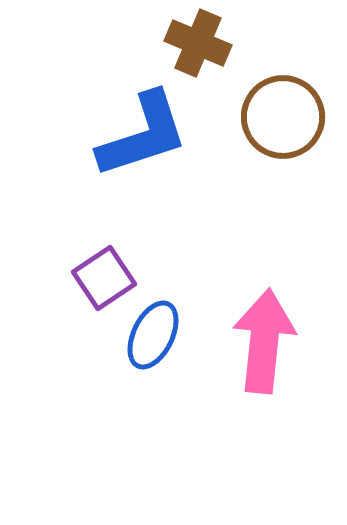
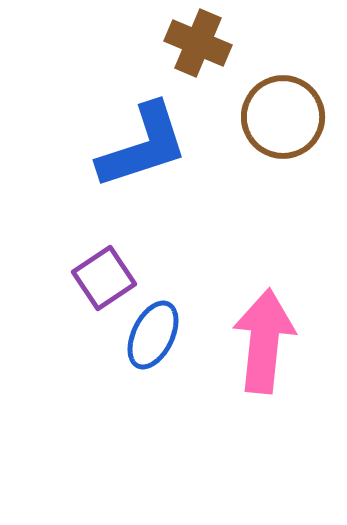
blue L-shape: moved 11 px down
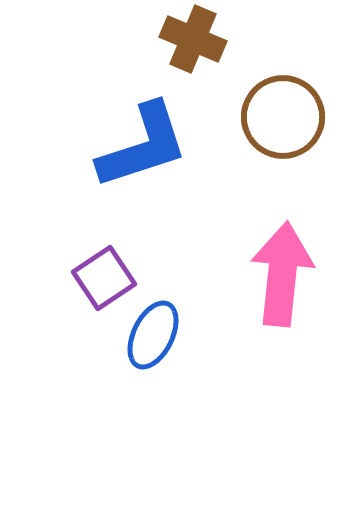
brown cross: moved 5 px left, 4 px up
pink arrow: moved 18 px right, 67 px up
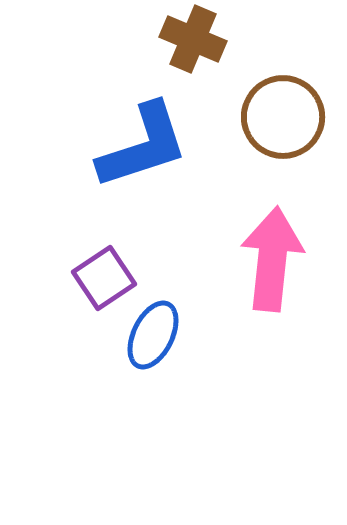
pink arrow: moved 10 px left, 15 px up
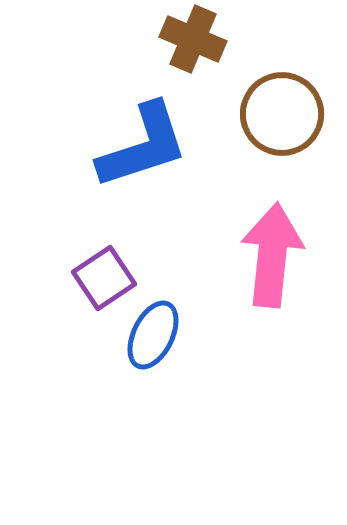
brown circle: moved 1 px left, 3 px up
pink arrow: moved 4 px up
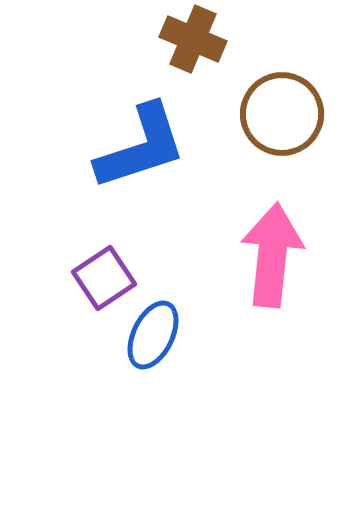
blue L-shape: moved 2 px left, 1 px down
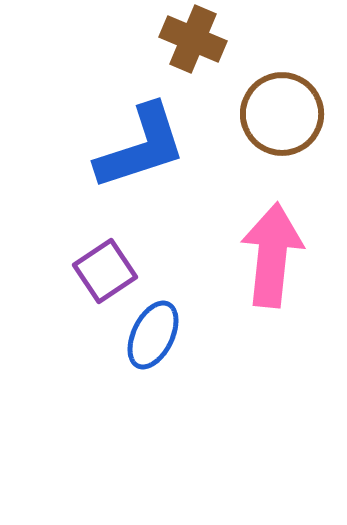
purple square: moved 1 px right, 7 px up
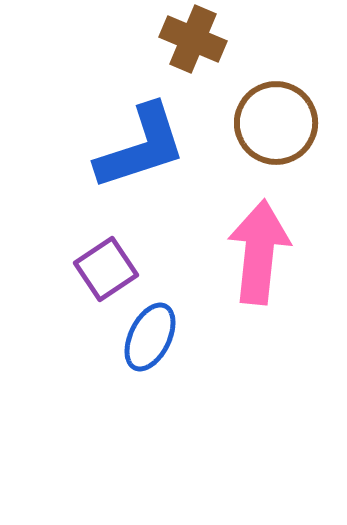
brown circle: moved 6 px left, 9 px down
pink arrow: moved 13 px left, 3 px up
purple square: moved 1 px right, 2 px up
blue ellipse: moved 3 px left, 2 px down
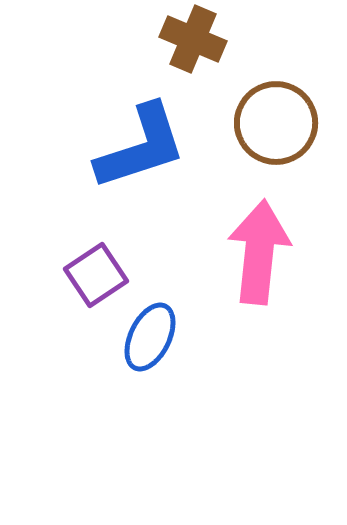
purple square: moved 10 px left, 6 px down
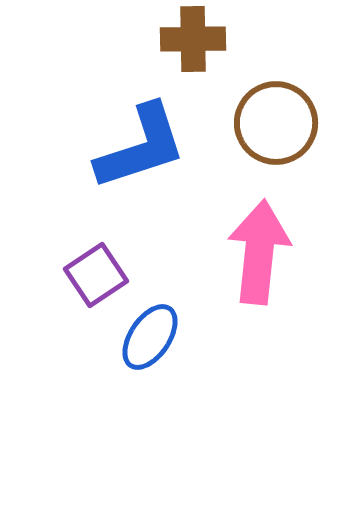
brown cross: rotated 24 degrees counterclockwise
blue ellipse: rotated 8 degrees clockwise
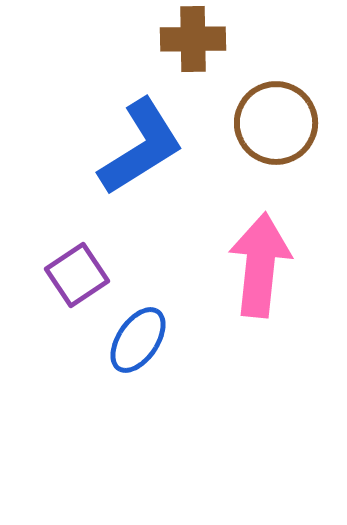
blue L-shape: rotated 14 degrees counterclockwise
pink arrow: moved 1 px right, 13 px down
purple square: moved 19 px left
blue ellipse: moved 12 px left, 3 px down
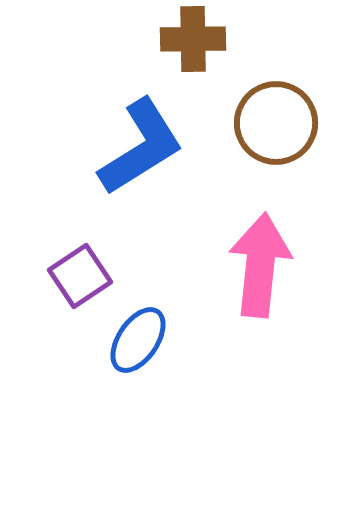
purple square: moved 3 px right, 1 px down
